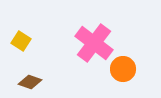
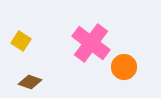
pink cross: moved 3 px left
orange circle: moved 1 px right, 2 px up
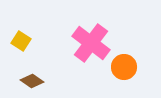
brown diamond: moved 2 px right, 1 px up; rotated 15 degrees clockwise
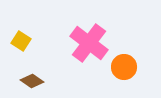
pink cross: moved 2 px left
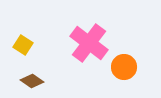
yellow square: moved 2 px right, 4 px down
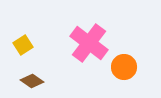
yellow square: rotated 24 degrees clockwise
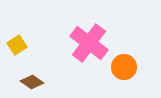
yellow square: moved 6 px left
brown diamond: moved 1 px down
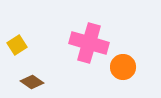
pink cross: rotated 21 degrees counterclockwise
orange circle: moved 1 px left
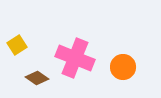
pink cross: moved 14 px left, 15 px down; rotated 6 degrees clockwise
brown diamond: moved 5 px right, 4 px up
